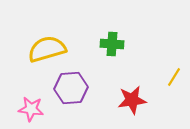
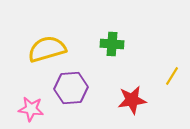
yellow line: moved 2 px left, 1 px up
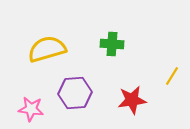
purple hexagon: moved 4 px right, 5 px down
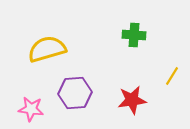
green cross: moved 22 px right, 9 px up
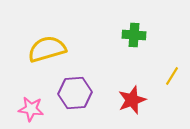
red star: rotated 12 degrees counterclockwise
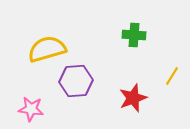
purple hexagon: moved 1 px right, 12 px up
red star: moved 1 px right, 2 px up
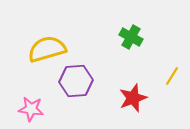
green cross: moved 3 px left, 2 px down; rotated 25 degrees clockwise
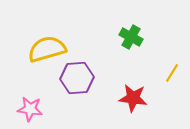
yellow line: moved 3 px up
purple hexagon: moved 1 px right, 3 px up
red star: rotated 28 degrees clockwise
pink star: moved 1 px left
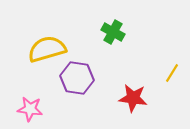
green cross: moved 18 px left, 5 px up
purple hexagon: rotated 12 degrees clockwise
